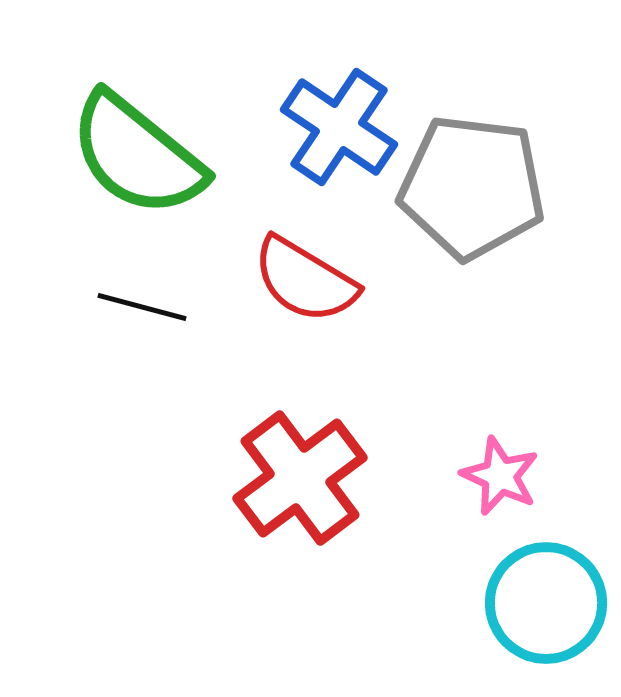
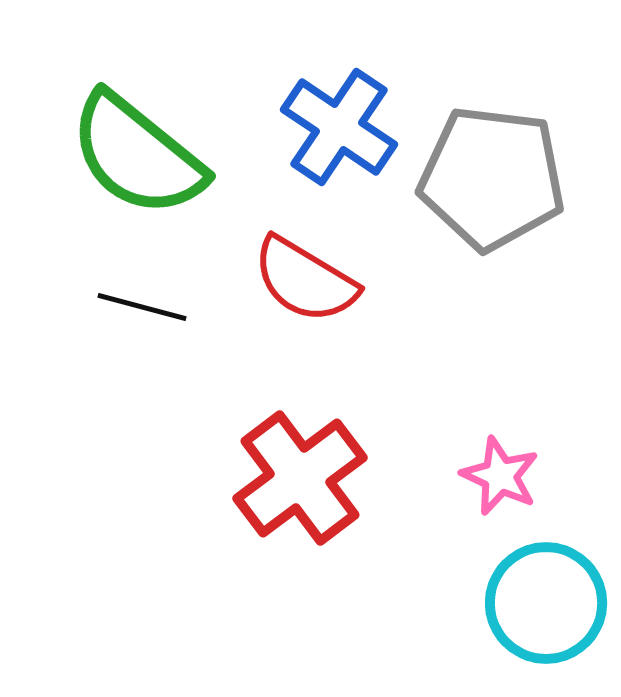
gray pentagon: moved 20 px right, 9 px up
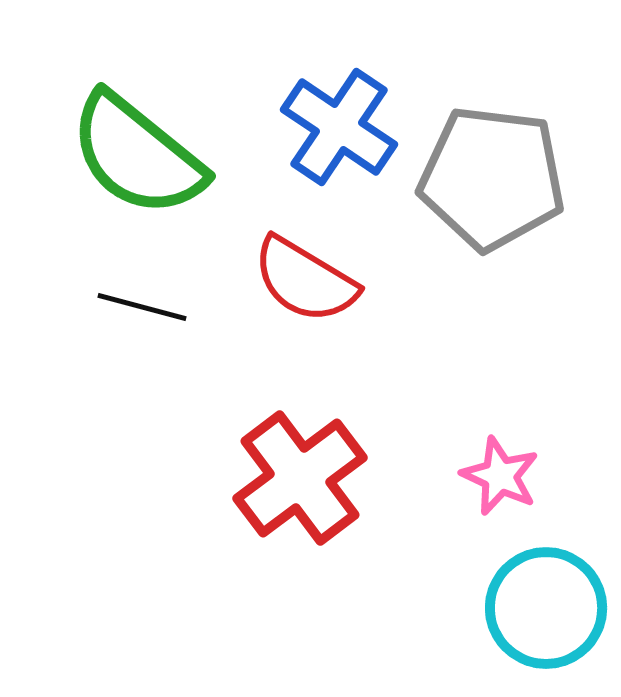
cyan circle: moved 5 px down
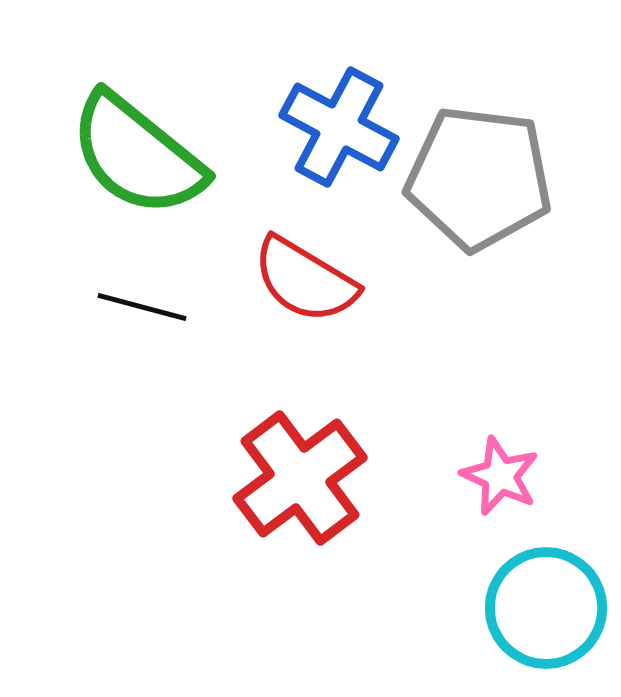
blue cross: rotated 6 degrees counterclockwise
gray pentagon: moved 13 px left
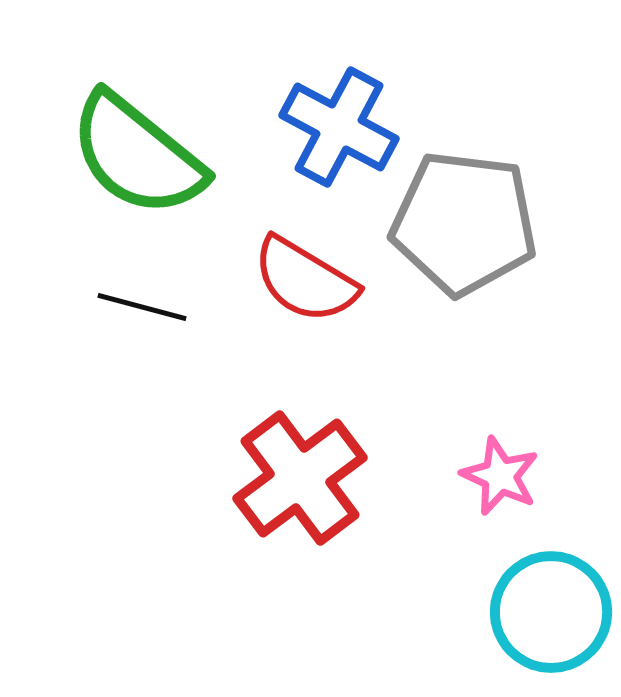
gray pentagon: moved 15 px left, 45 px down
cyan circle: moved 5 px right, 4 px down
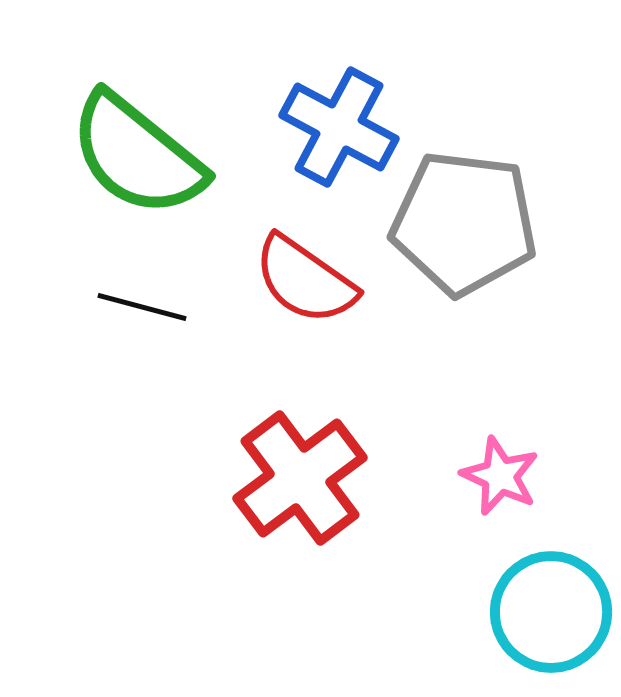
red semicircle: rotated 4 degrees clockwise
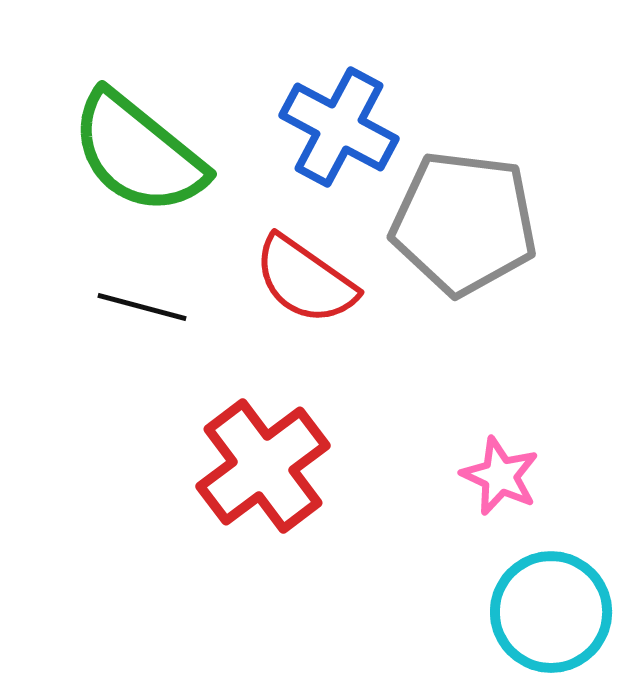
green semicircle: moved 1 px right, 2 px up
red cross: moved 37 px left, 12 px up
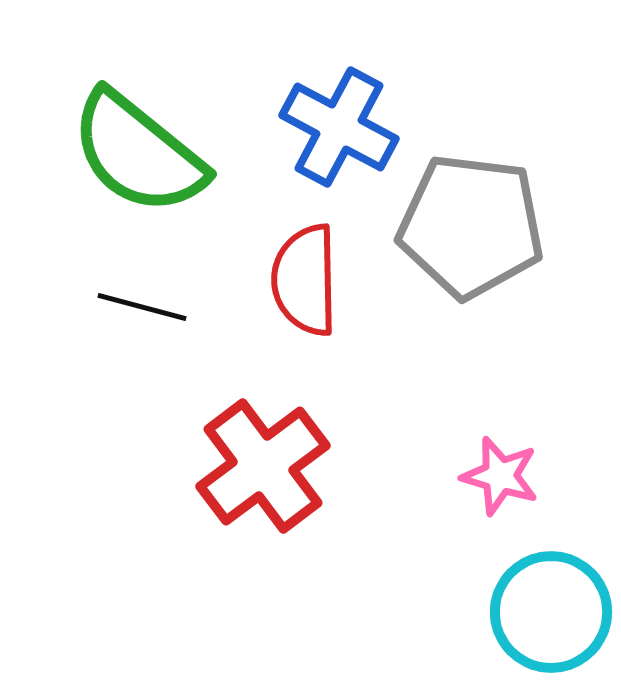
gray pentagon: moved 7 px right, 3 px down
red semicircle: rotated 54 degrees clockwise
pink star: rotated 8 degrees counterclockwise
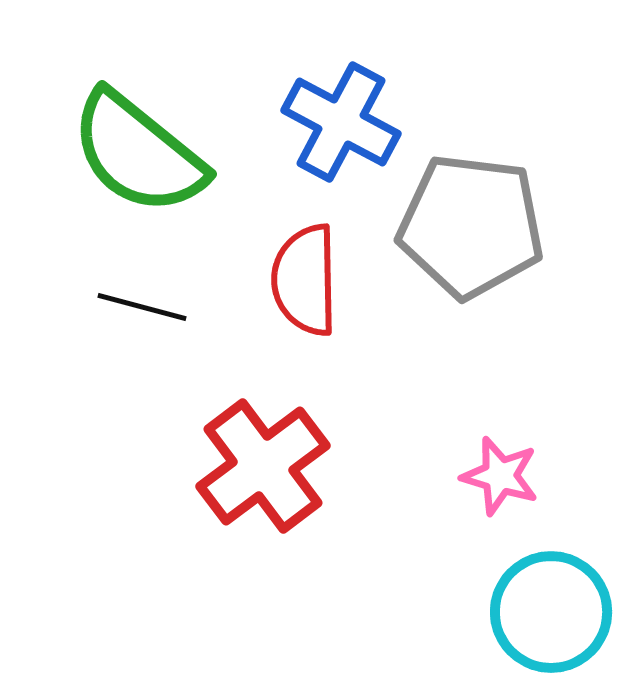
blue cross: moved 2 px right, 5 px up
